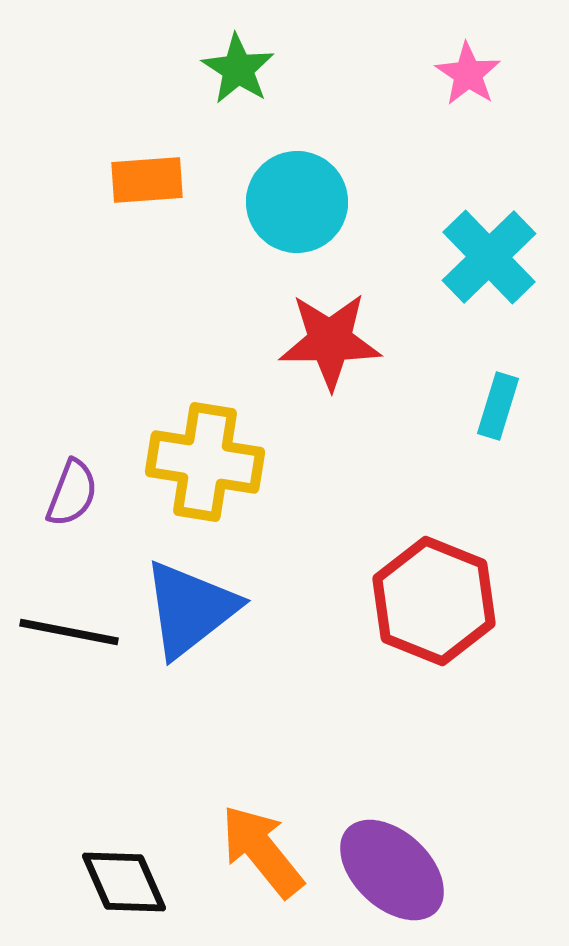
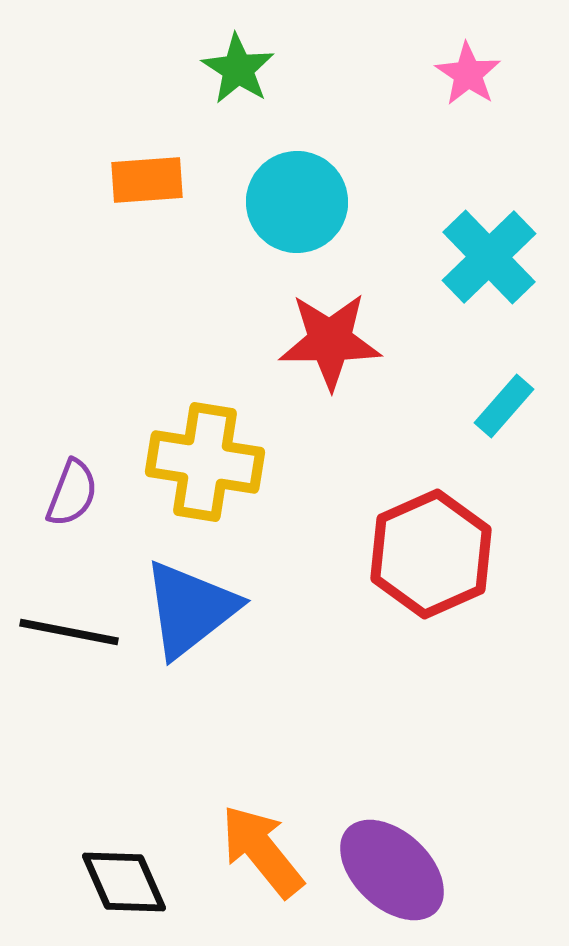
cyan rectangle: moved 6 px right; rotated 24 degrees clockwise
red hexagon: moved 3 px left, 47 px up; rotated 14 degrees clockwise
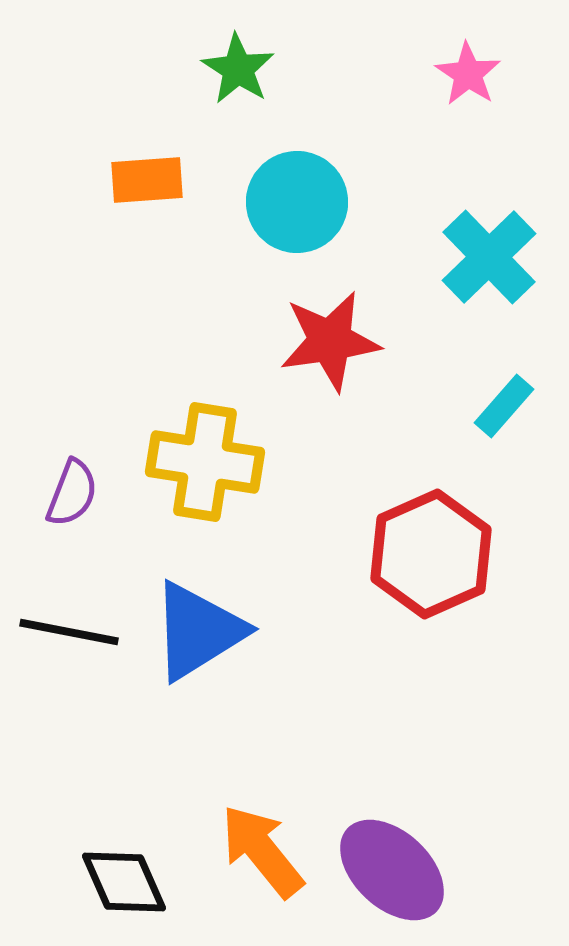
red star: rotated 8 degrees counterclockwise
blue triangle: moved 8 px right, 22 px down; rotated 6 degrees clockwise
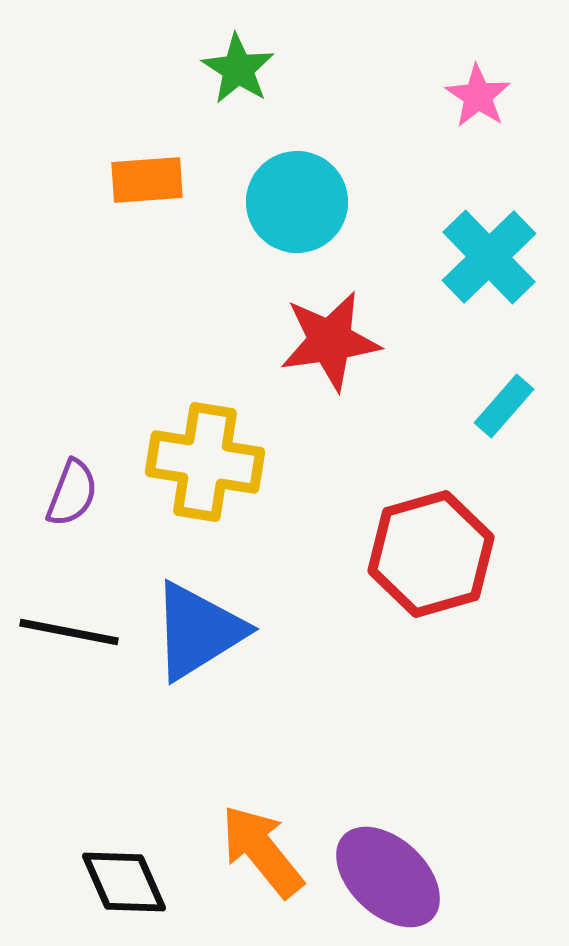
pink star: moved 10 px right, 22 px down
red hexagon: rotated 8 degrees clockwise
purple ellipse: moved 4 px left, 7 px down
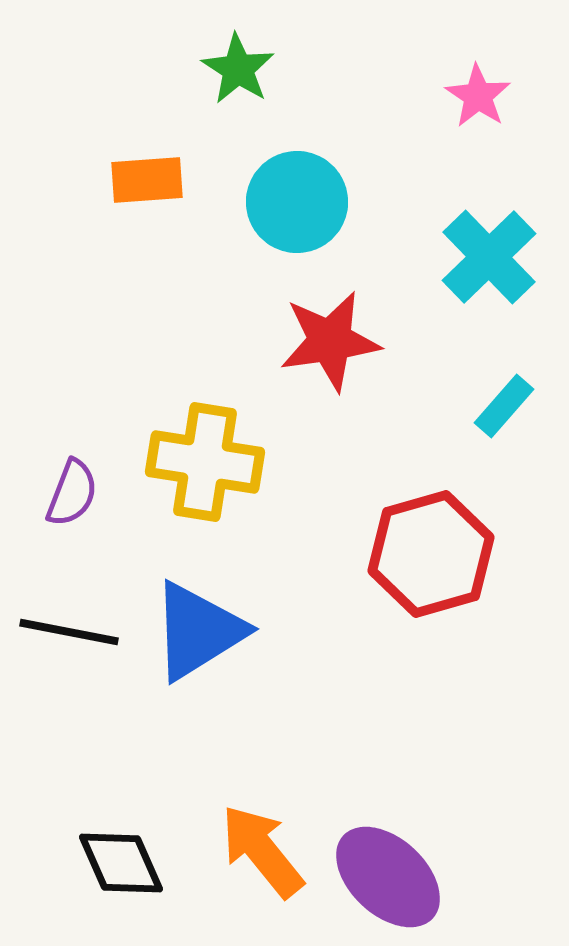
black diamond: moved 3 px left, 19 px up
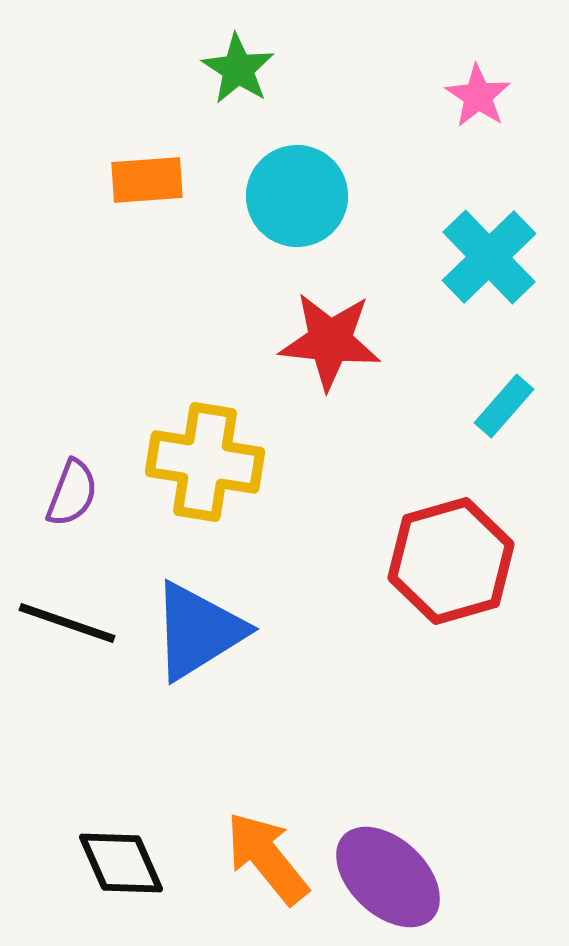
cyan circle: moved 6 px up
red star: rotated 14 degrees clockwise
red hexagon: moved 20 px right, 7 px down
black line: moved 2 px left, 9 px up; rotated 8 degrees clockwise
orange arrow: moved 5 px right, 7 px down
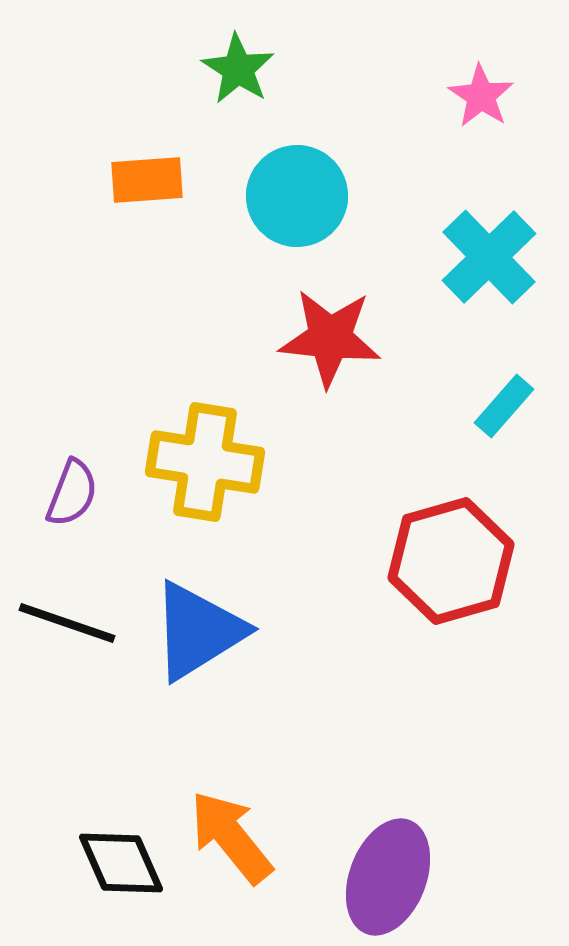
pink star: moved 3 px right
red star: moved 3 px up
orange arrow: moved 36 px left, 21 px up
purple ellipse: rotated 68 degrees clockwise
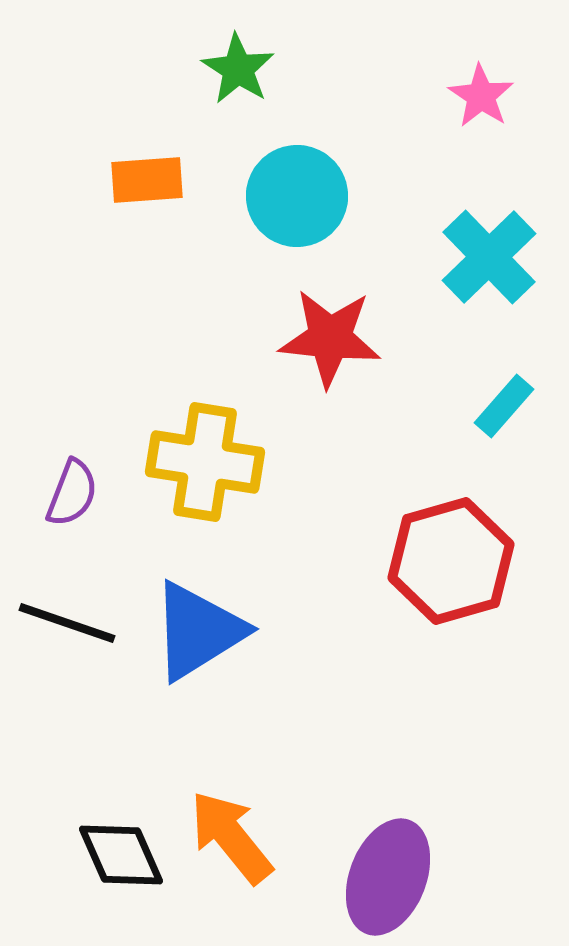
black diamond: moved 8 px up
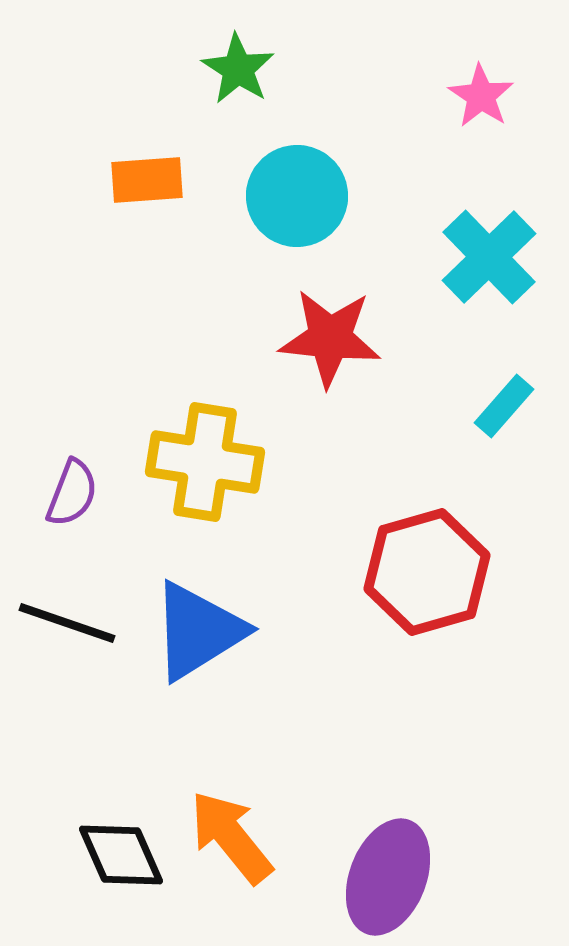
red hexagon: moved 24 px left, 11 px down
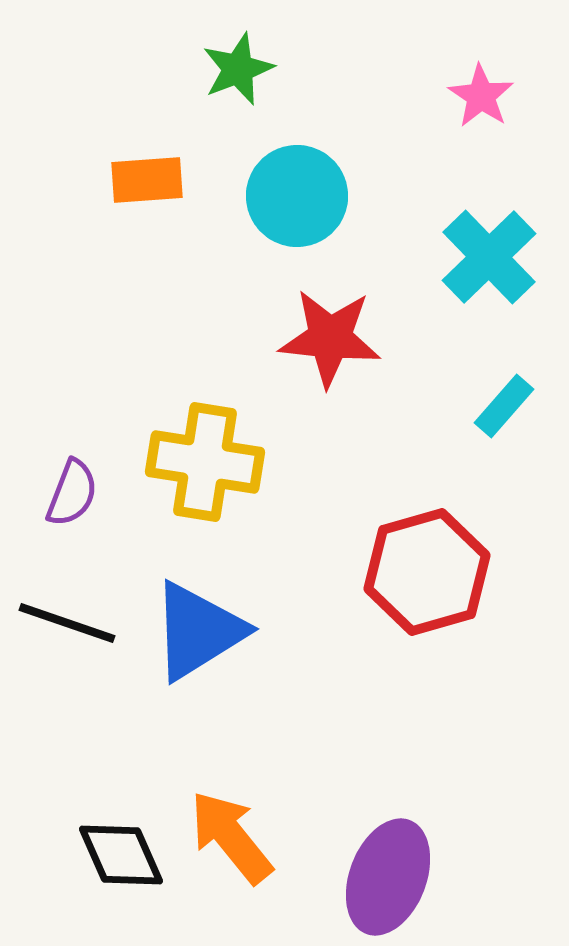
green star: rotated 18 degrees clockwise
